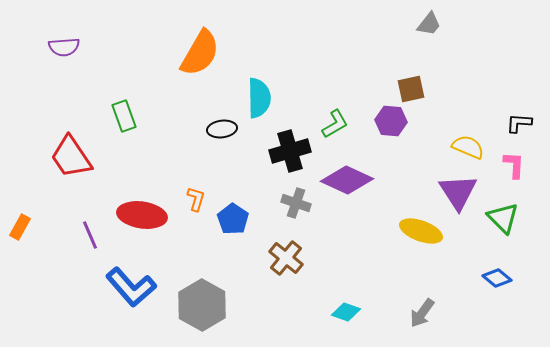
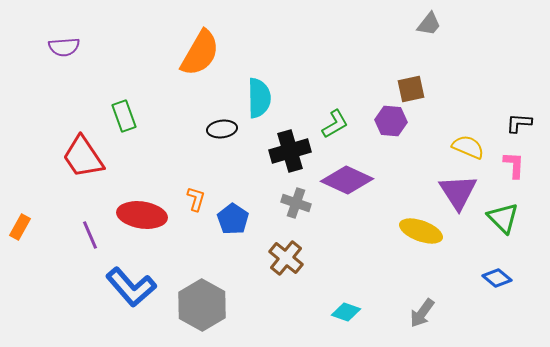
red trapezoid: moved 12 px right
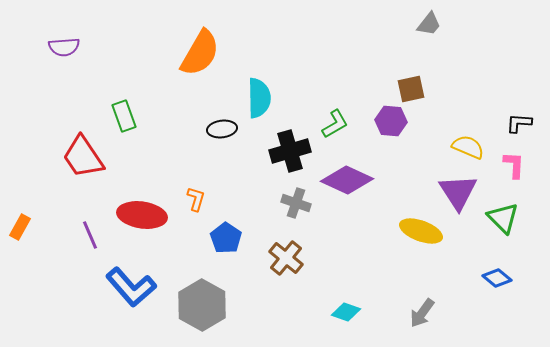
blue pentagon: moved 7 px left, 19 px down
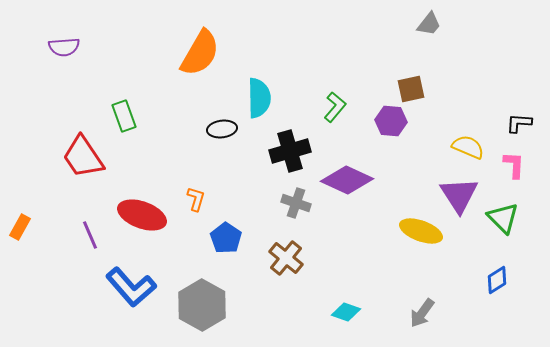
green L-shape: moved 17 px up; rotated 20 degrees counterclockwise
purple triangle: moved 1 px right, 3 px down
red ellipse: rotated 12 degrees clockwise
blue diamond: moved 2 px down; rotated 72 degrees counterclockwise
